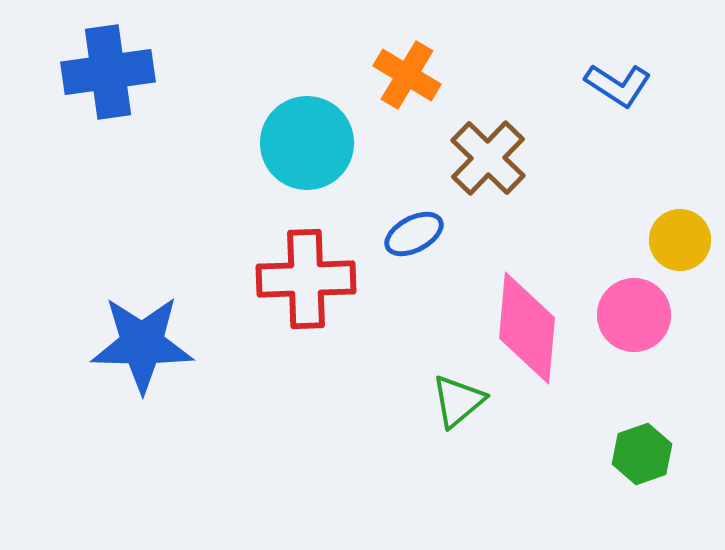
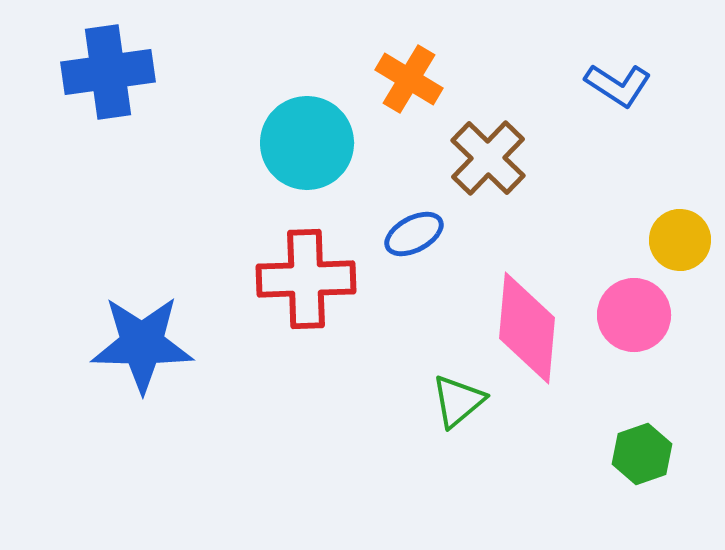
orange cross: moved 2 px right, 4 px down
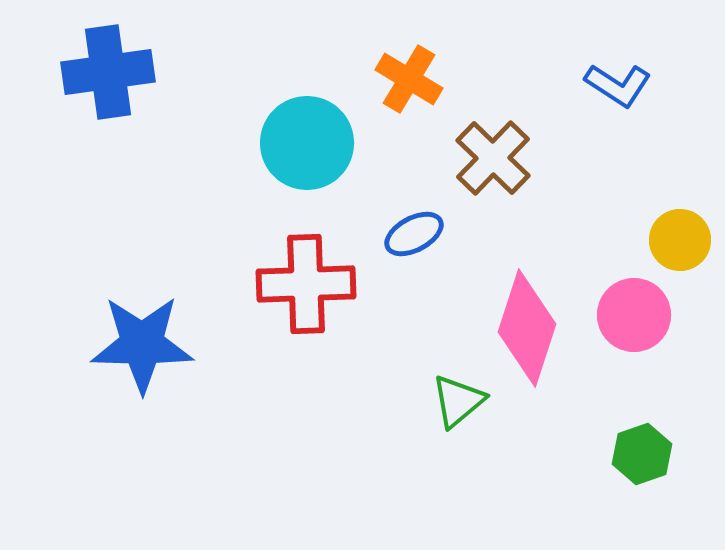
brown cross: moved 5 px right
red cross: moved 5 px down
pink diamond: rotated 13 degrees clockwise
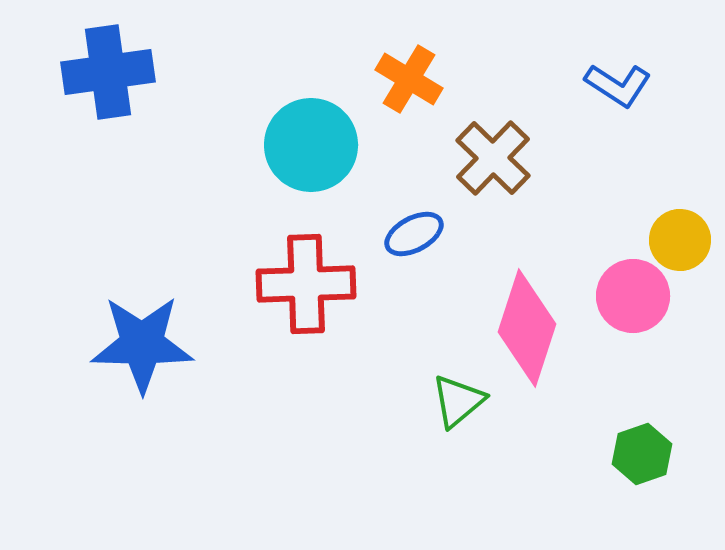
cyan circle: moved 4 px right, 2 px down
pink circle: moved 1 px left, 19 px up
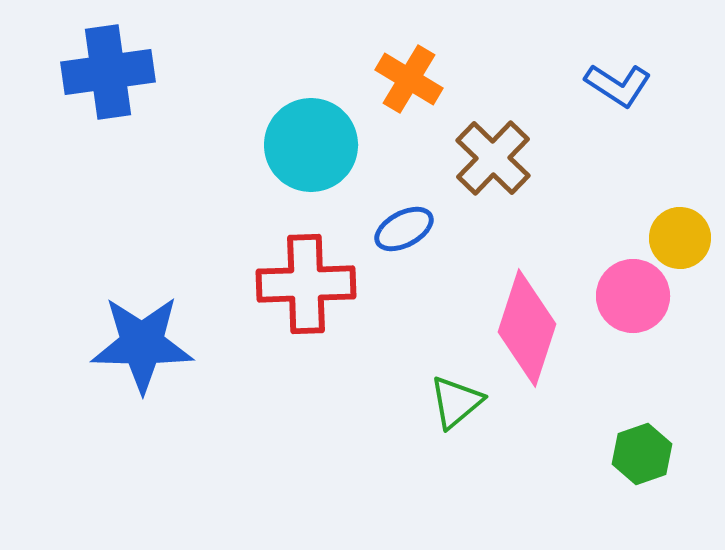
blue ellipse: moved 10 px left, 5 px up
yellow circle: moved 2 px up
green triangle: moved 2 px left, 1 px down
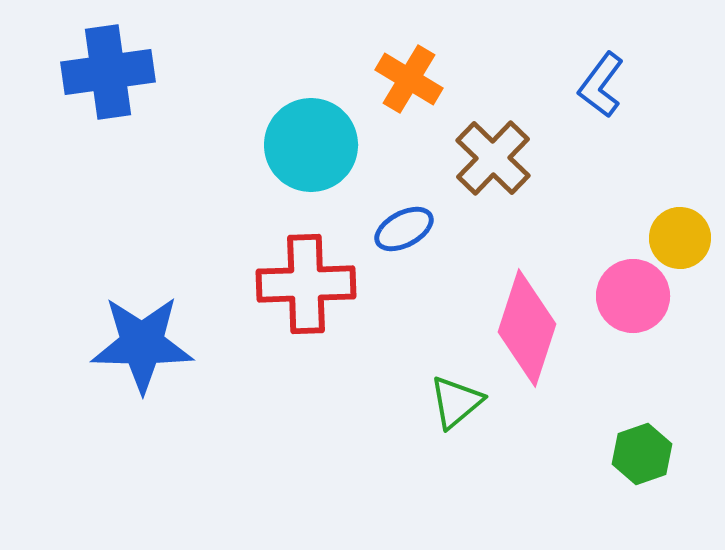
blue L-shape: moved 17 px left; rotated 94 degrees clockwise
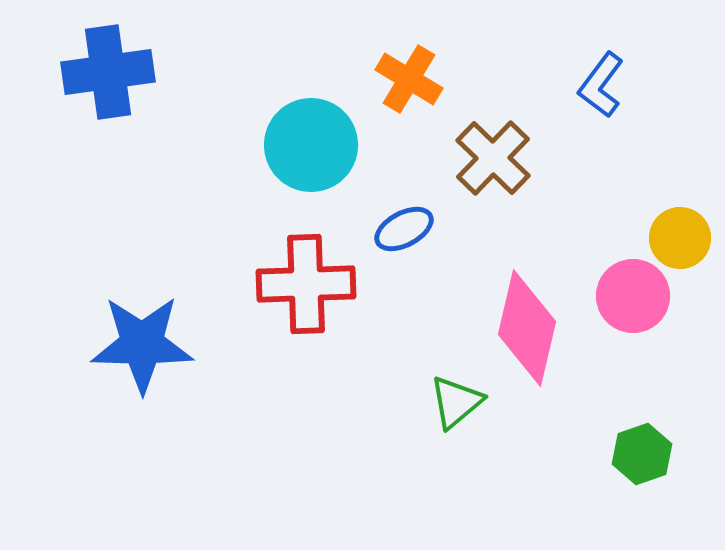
pink diamond: rotated 5 degrees counterclockwise
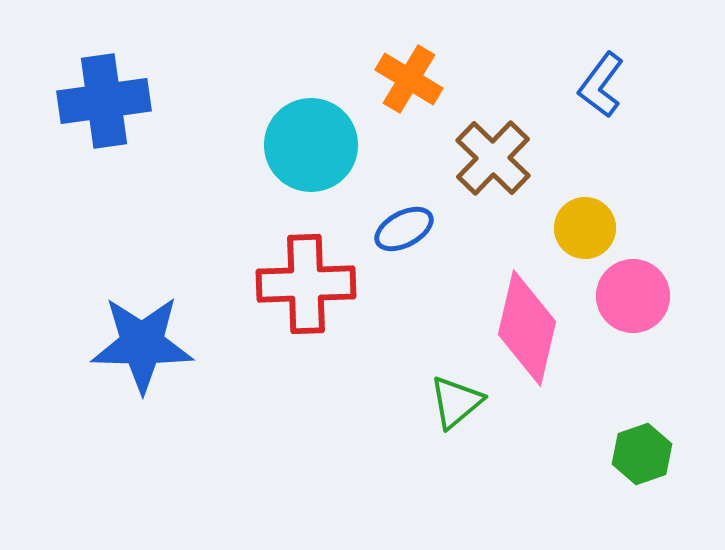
blue cross: moved 4 px left, 29 px down
yellow circle: moved 95 px left, 10 px up
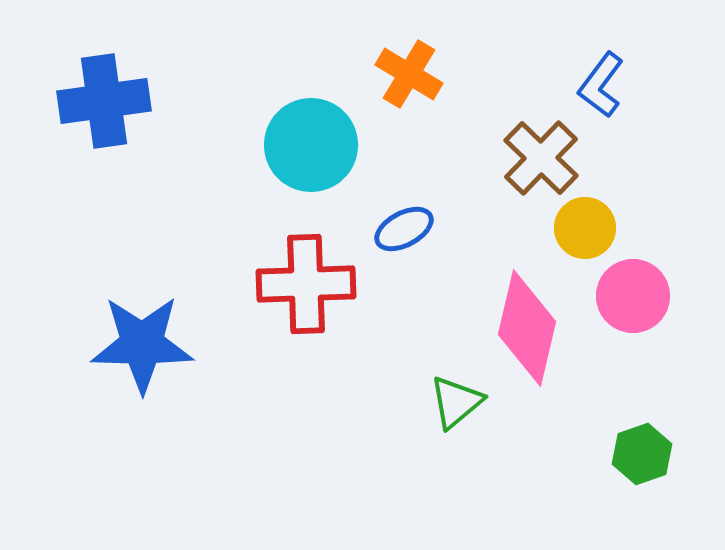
orange cross: moved 5 px up
brown cross: moved 48 px right
